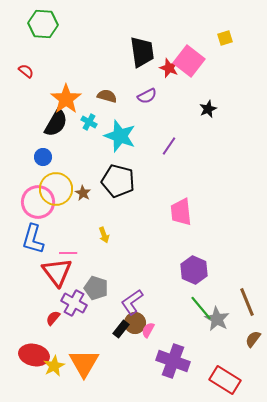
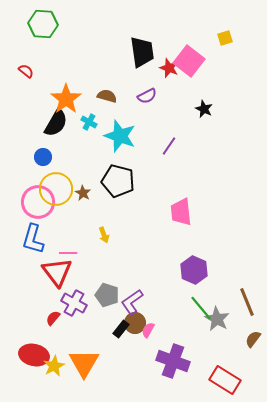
black star at (208, 109): moved 4 px left; rotated 24 degrees counterclockwise
gray pentagon at (96, 288): moved 11 px right, 7 px down
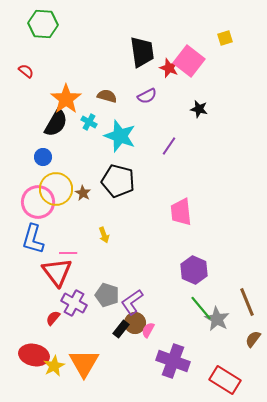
black star at (204, 109): moved 5 px left; rotated 12 degrees counterclockwise
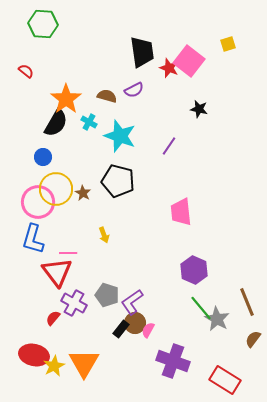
yellow square at (225, 38): moved 3 px right, 6 px down
purple semicircle at (147, 96): moved 13 px left, 6 px up
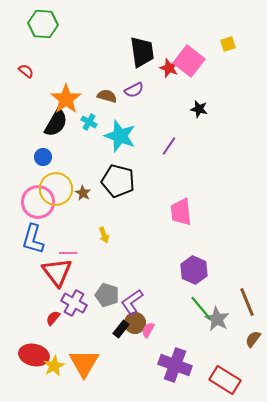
purple cross at (173, 361): moved 2 px right, 4 px down
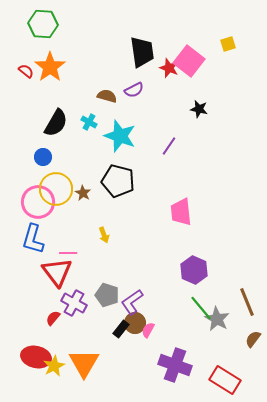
orange star at (66, 99): moved 16 px left, 32 px up
red ellipse at (34, 355): moved 2 px right, 2 px down
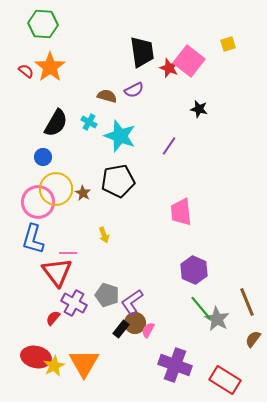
black pentagon at (118, 181): rotated 24 degrees counterclockwise
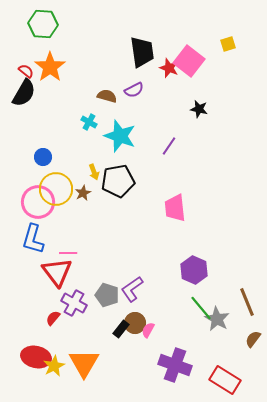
black semicircle at (56, 123): moved 32 px left, 30 px up
brown star at (83, 193): rotated 14 degrees clockwise
pink trapezoid at (181, 212): moved 6 px left, 4 px up
yellow arrow at (104, 235): moved 10 px left, 63 px up
purple L-shape at (132, 302): moved 13 px up
